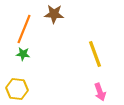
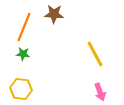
orange line: moved 2 px up
yellow line: rotated 8 degrees counterclockwise
yellow hexagon: moved 4 px right
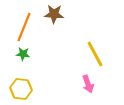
pink arrow: moved 12 px left, 8 px up
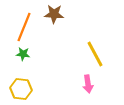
pink arrow: rotated 12 degrees clockwise
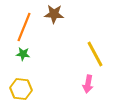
pink arrow: rotated 18 degrees clockwise
